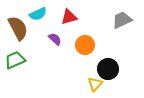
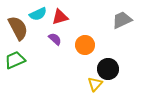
red triangle: moved 9 px left
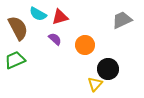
cyan semicircle: rotated 54 degrees clockwise
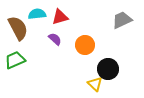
cyan semicircle: moved 1 px left; rotated 144 degrees clockwise
yellow triangle: rotated 28 degrees counterclockwise
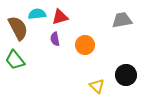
gray trapezoid: rotated 15 degrees clockwise
purple semicircle: rotated 144 degrees counterclockwise
green trapezoid: rotated 105 degrees counterclockwise
black circle: moved 18 px right, 6 px down
yellow triangle: moved 2 px right, 2 px down
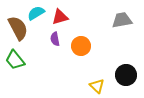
cyan semicircle: moved 1 px left, 1 px up; rotated 24 degrees counterclockwise
orange circle: moved 4 px left, 1 px down
